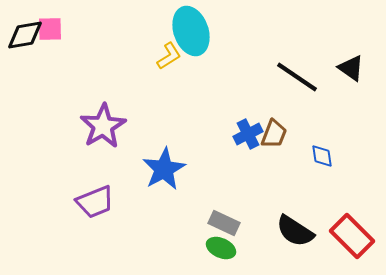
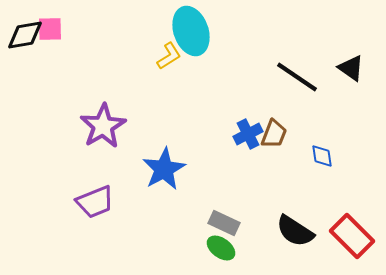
green ellipse: rotated 12 degrees clockwise
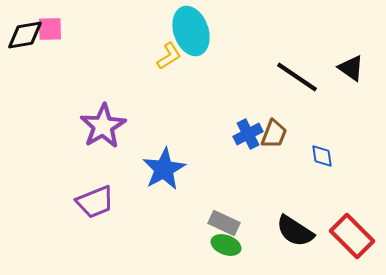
green ellipse: moved 5 px right, 3 px up; rotated 16 degrees counterclockwise
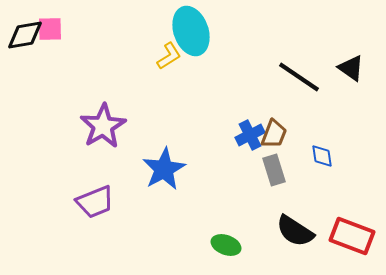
black line: moved 2 px right
blue cross: moved 2 px right, 1 px down
gray rectangle: moved 50 px right, 53 px up; rotated 48 degrees clockwise
red rectangle: rotated 24 degrees counterclockwise
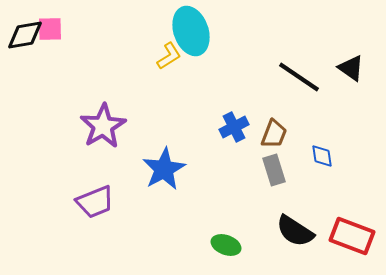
blue cross: moved 16 px left, 8 px up
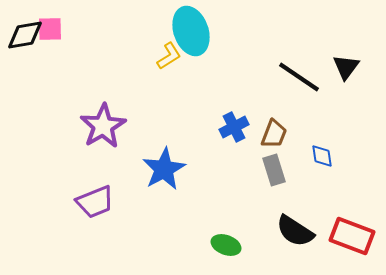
black triangle: moved 5 px left, 1 px up; rotated 32 degrees clockwise
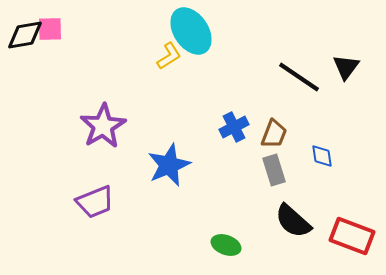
cyan ellipse: rotated 15 degrees counterclockwise
blue star: moved 5 px right, 4 px up; rotated 6 degrees clockwise
black semicircle: moved 2 px left, 10 px up; rotated 9 degrees clockwise
